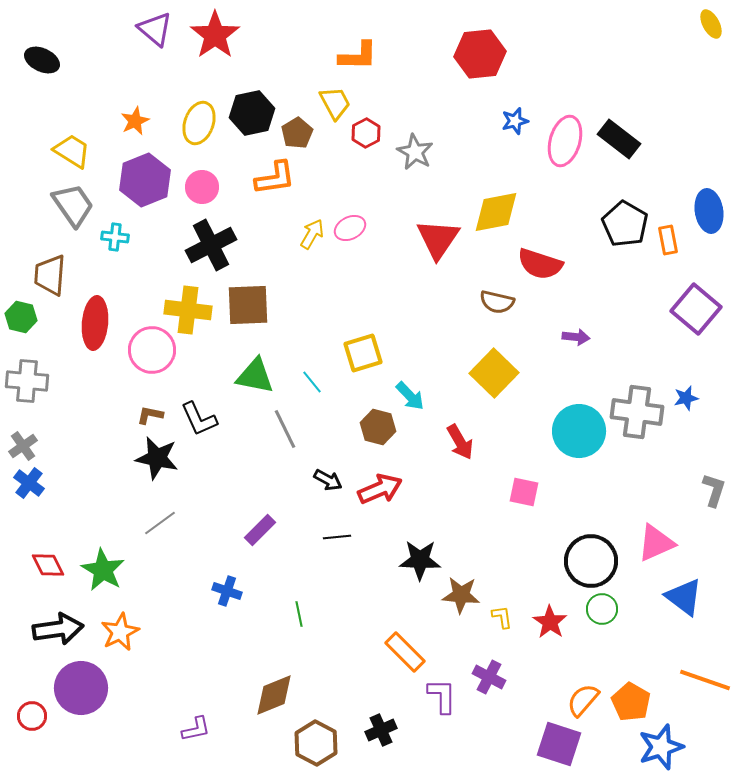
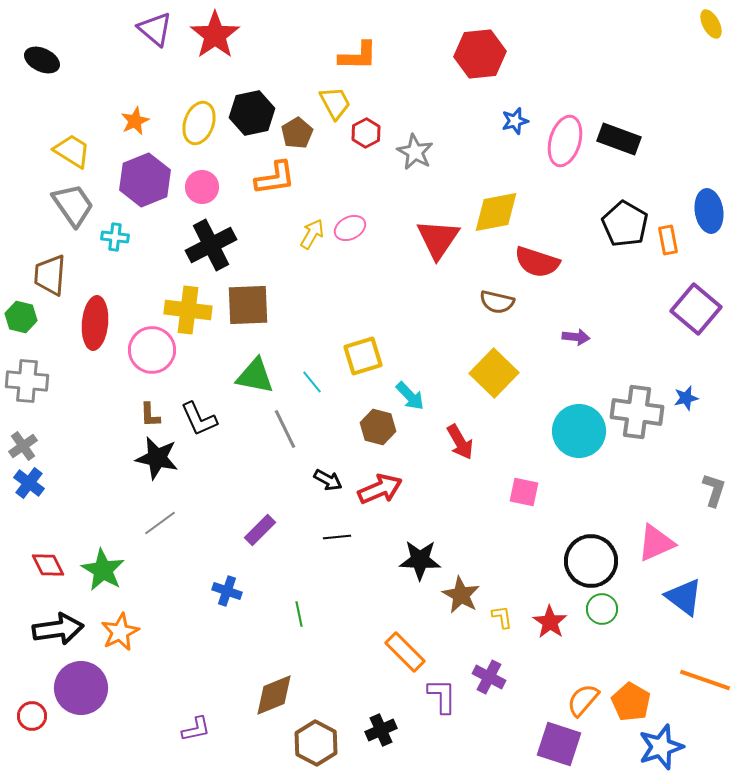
black rectangle at (619, 139): rotated 18 degrees counterclockwise
red semicircle at (540, 264): moved 3 px left, 2 px up
yellow square at (363, 353): moved 3 px down
brown L-shape at (150, 415): rotated 104 degrees counterclockwise
brown star at (461, 595): rotated 24 degrees clockwise
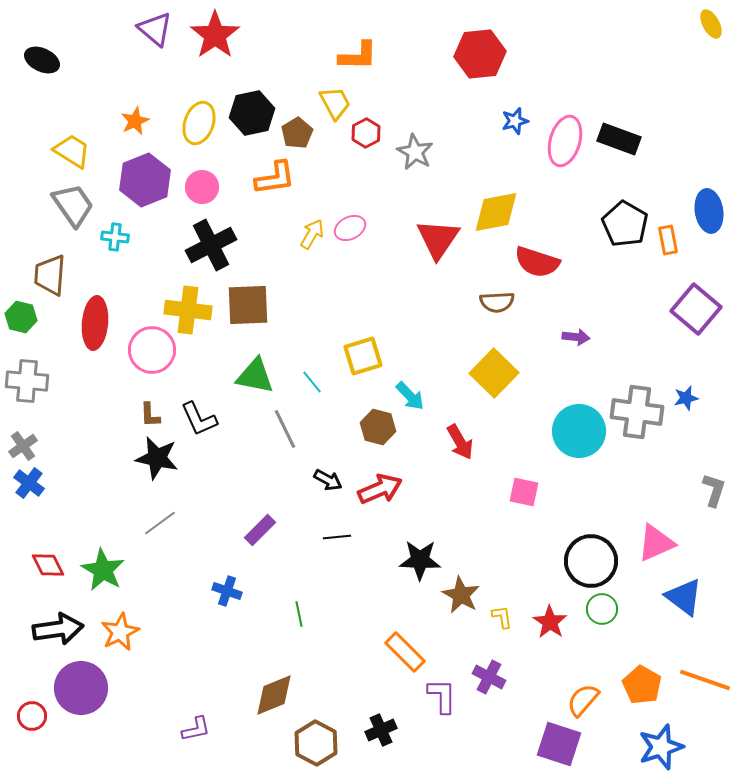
brown semicircle at (497, 302): rotated 16 degrees counterclockwise
orange pentagon at (631, 702): moved 11 px right, 17 px up
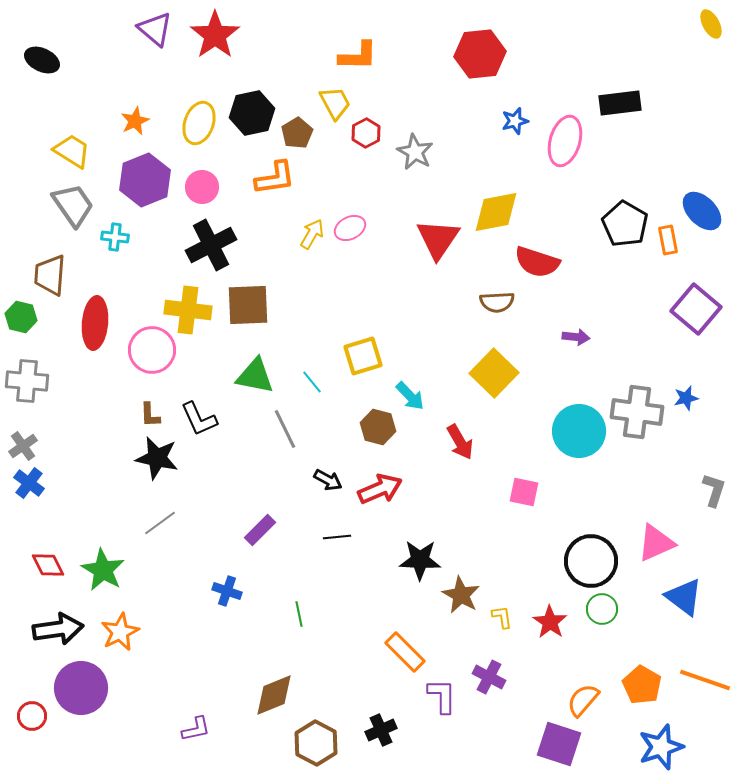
black rectangle at (619, 139): moved 1 px right, 36 px up; rotated 27 degrees counterclockwise
blue ellipse at (709, 211): moved 7 px left; rotated 36 degrees counterclockwise
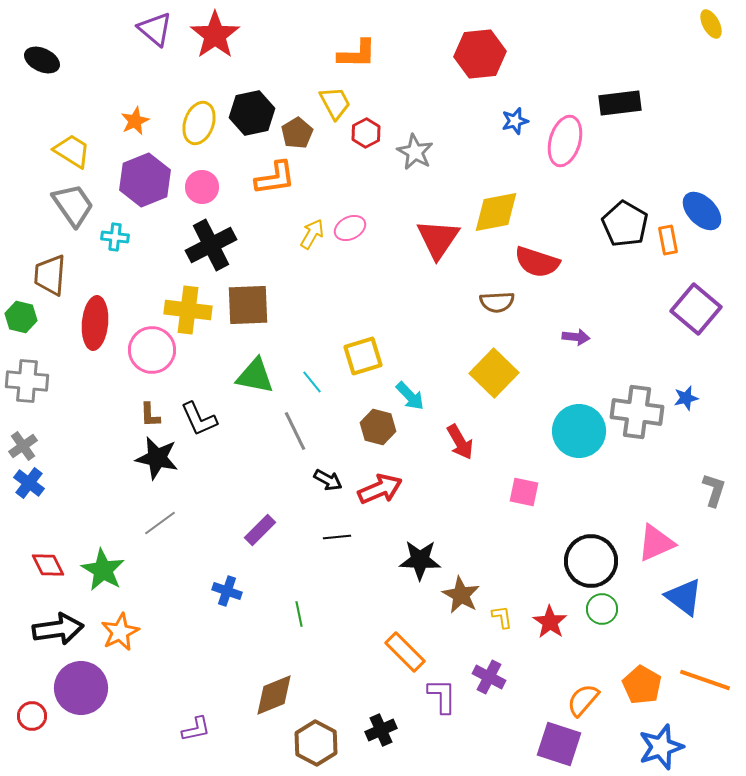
orange L-shape at (358, 56): moved 1 px left, 2 px up
gray line at (285, 429): moved 10 px right, 2 px down
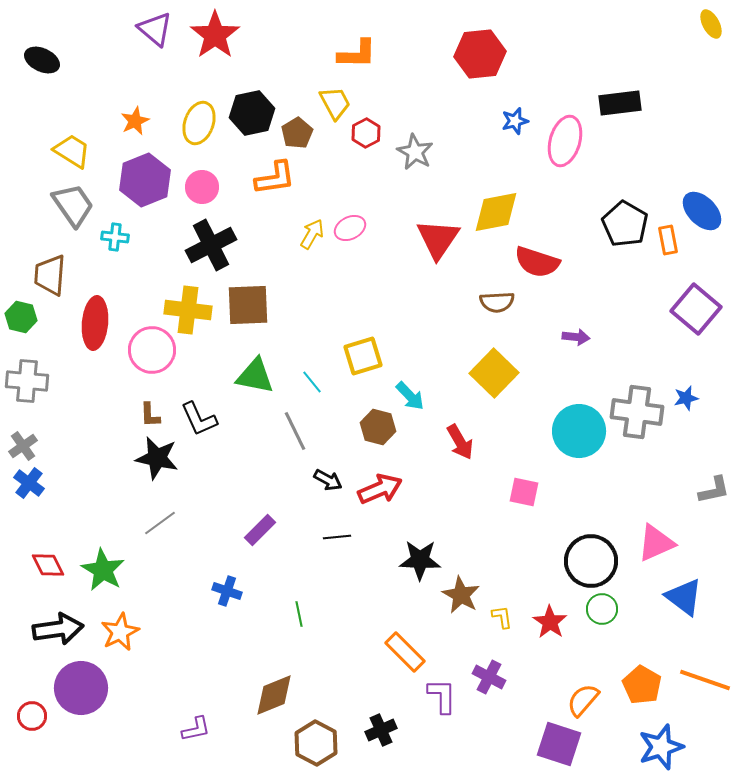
gray L-shape at (714, 490): rotated 60 degrees clockwise
